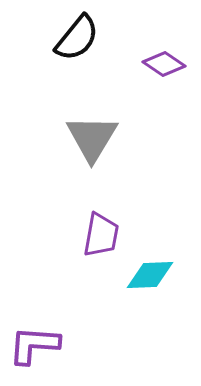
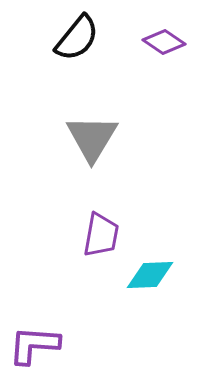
purple diamond: moved 22 px up
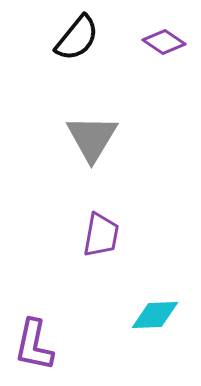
cyan diamond: moved 5 px right, 40 px down
purple L-shape: rotated 82 degrees counterclockwise
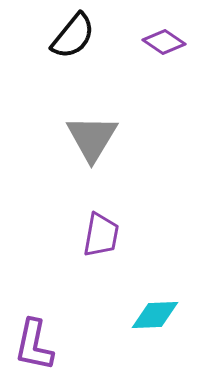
black semicircle: moved 4 px left, 2 px up
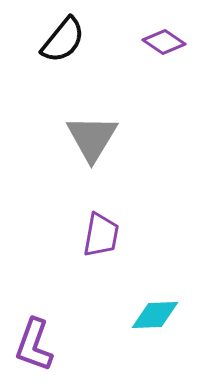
black semicircle: moved 10 px left, 4 px down
purple L-shape: rotated 8 degrees clockwise
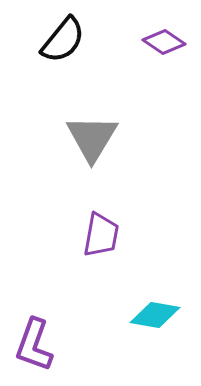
cyan diamond: rotated 12 degrees clockwise
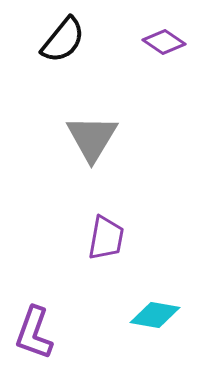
purple trapezoid: moved 5 px right, 3 px down
purple L-shape: moved 12 px up
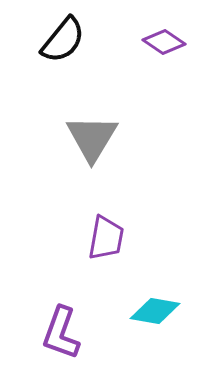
cyan diamond: moved 4 px up
purple L-shape: moved 27 px right
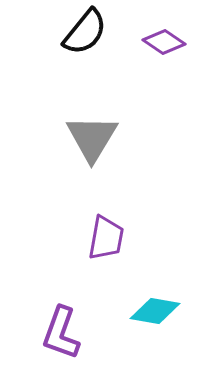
black semicircle: moved 22 px right, 8 px up
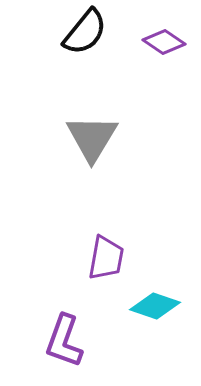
purple trapezoid: moved 20 px down
cyan diamond: moved 5 px up; rotated 9 degrees clockwise
purple L-shape: moved 3 px right, 8 px down
